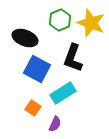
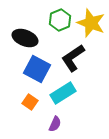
black L-shape: rotated 36 degrees clockwise
orange square: moved 3 px left, 6 px up
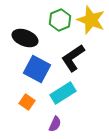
yellow star: moved 3 px up
orange square: moved 3 px left
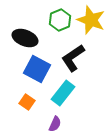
cyan rectangle: rotated 20 degrees counterclockwise
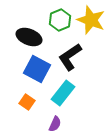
black ellipse: moved 4 px right, 1 px up
black L-shape: moved 3 px left, 1 px up
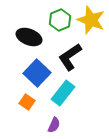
blue square: moved 4 px down; rotated 16 degrees clockwise
purple semicircle: moved 1 px left, 1 px down
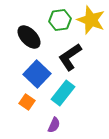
green hexagon: rotated 15 degrees clockwise
black ellipse: rotated 25 degrees clockwise
blue square: moved 1 px down
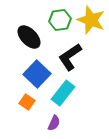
purple semicircle: moved 2 px up
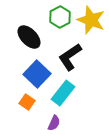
green hexagon: moved 3 px up; rotated 20 degrees counterclockwise
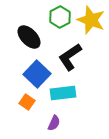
cyan rectangle: rotated 45 degrees clockwise
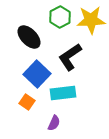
yellow star: rotated 24 degrees counterclockwise
